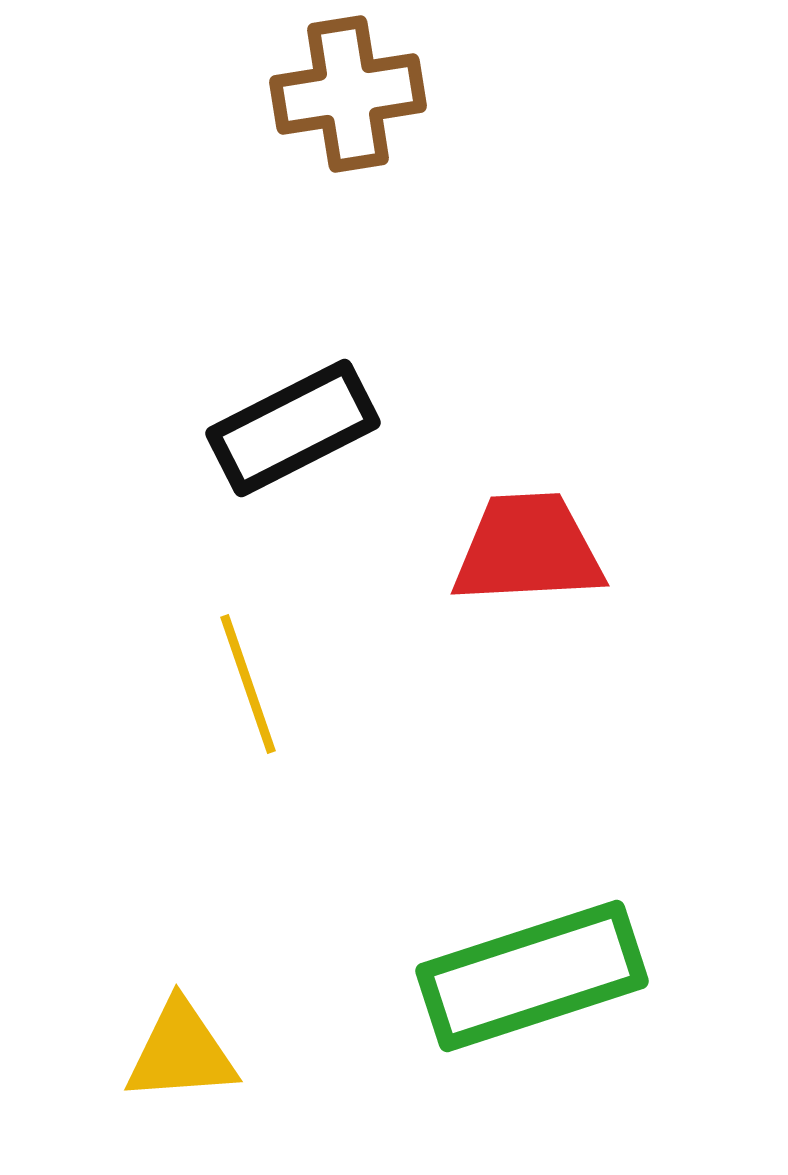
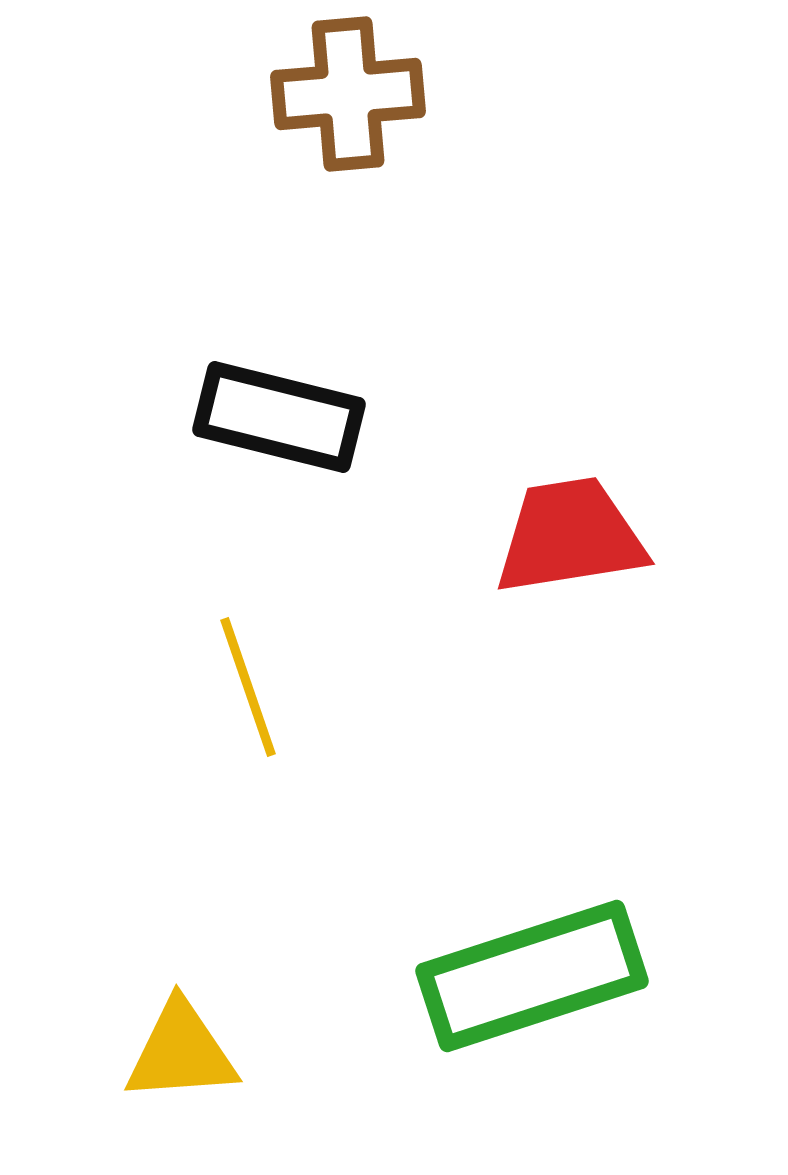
brown cross: rotated 4 degrees clockwise
black rectangle: moved 14 px left, 11 px up; rotated 41 degrees clockwise
red trapezoid: moved 42 px right, 13 px up; rotated 6 degrees counterclockwise
yellow line: moved 3 px down
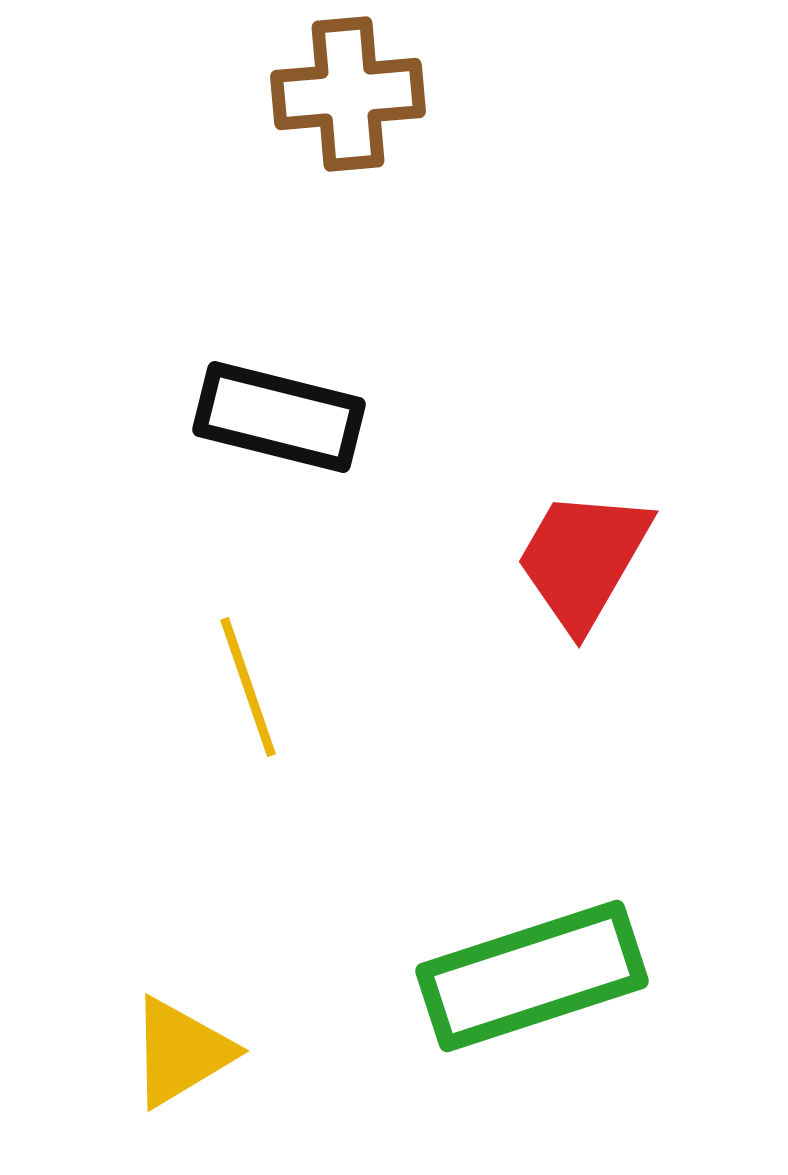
red trapezoid: moved 13 px right, 23 px down; rotated 51 degrees counterclockwise
yellow triangle: rotated 27 degrees counterclockwise
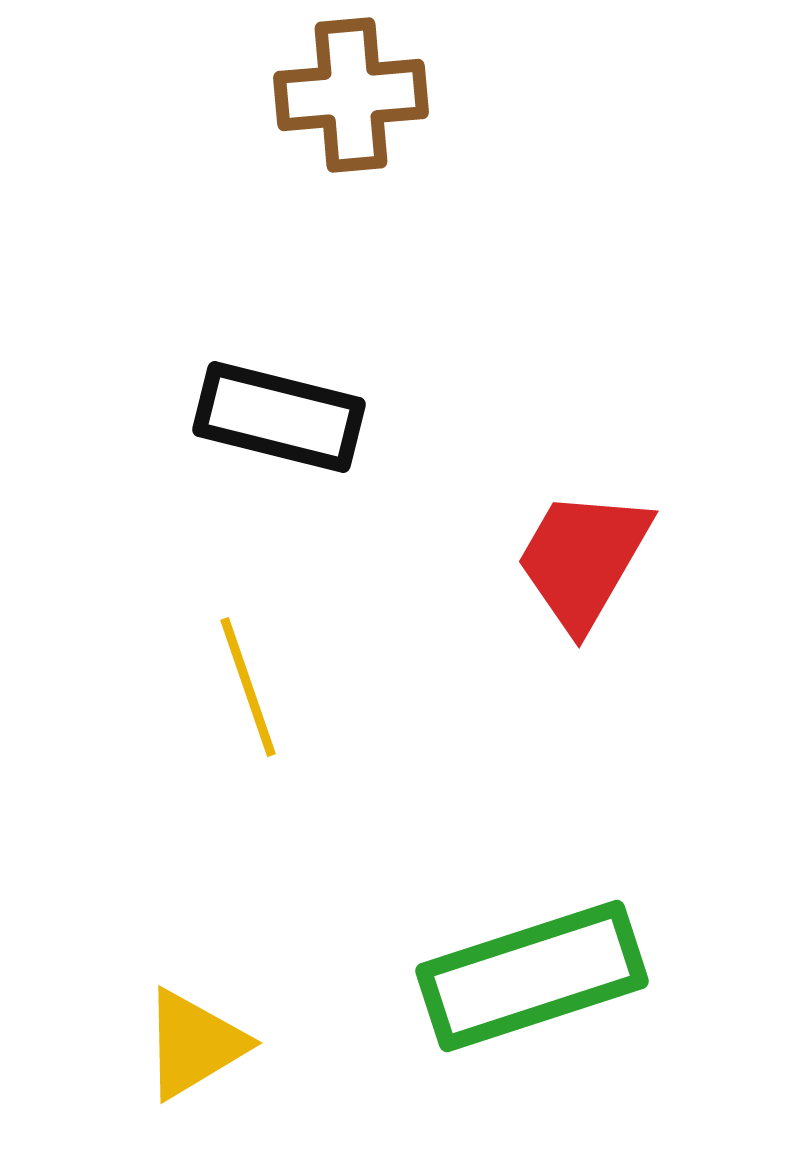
brown cross: moved 3 px right, 1 px down
yellow triangle: moved 13 px right, 8 px up
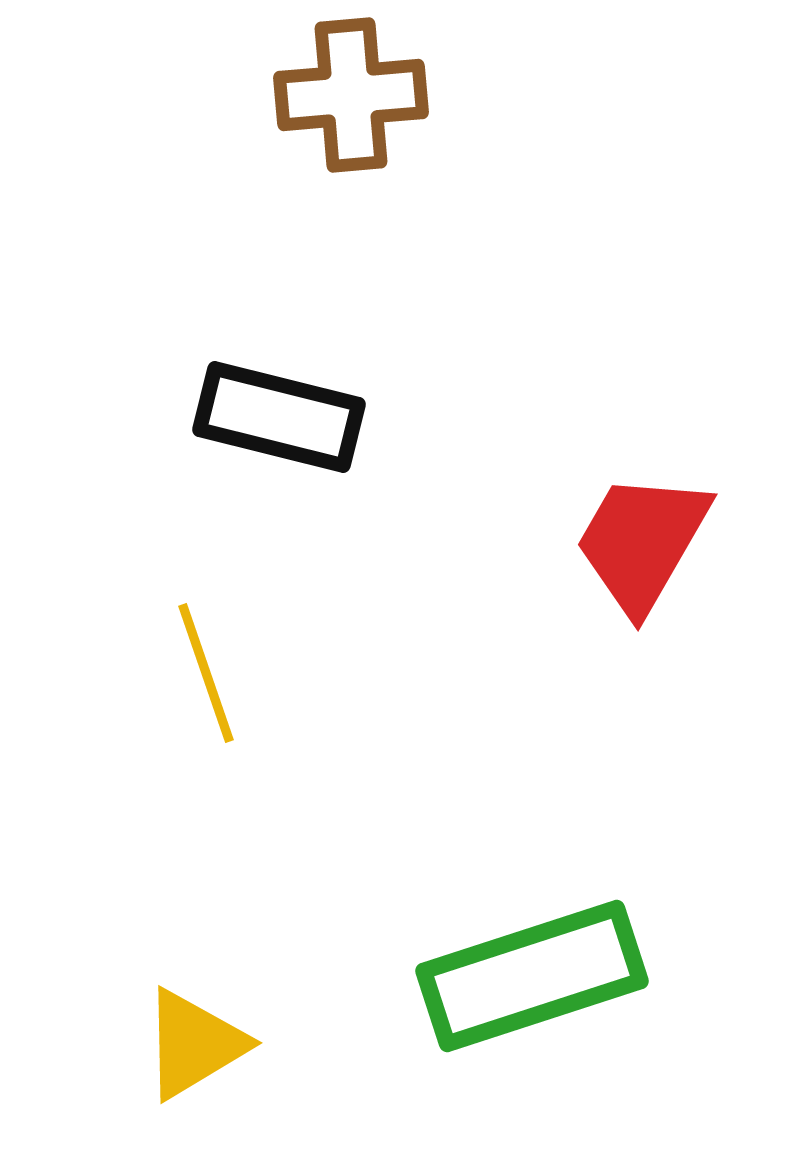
red trapezoid: moved 59 px right, 17 px up
yellow line: moved 42 px left, 14 px up
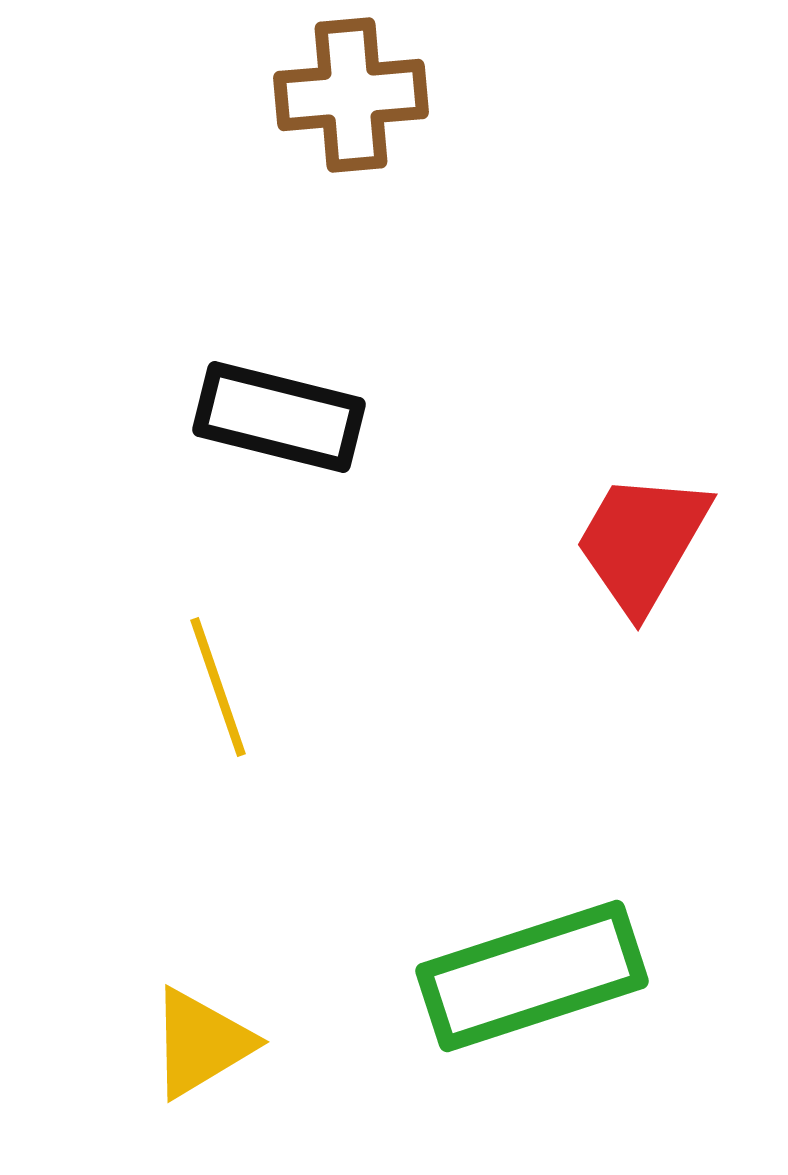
yellow line: moved 12 px right, 14 px down
yellow triangle: moved 7 px right, 1 px up
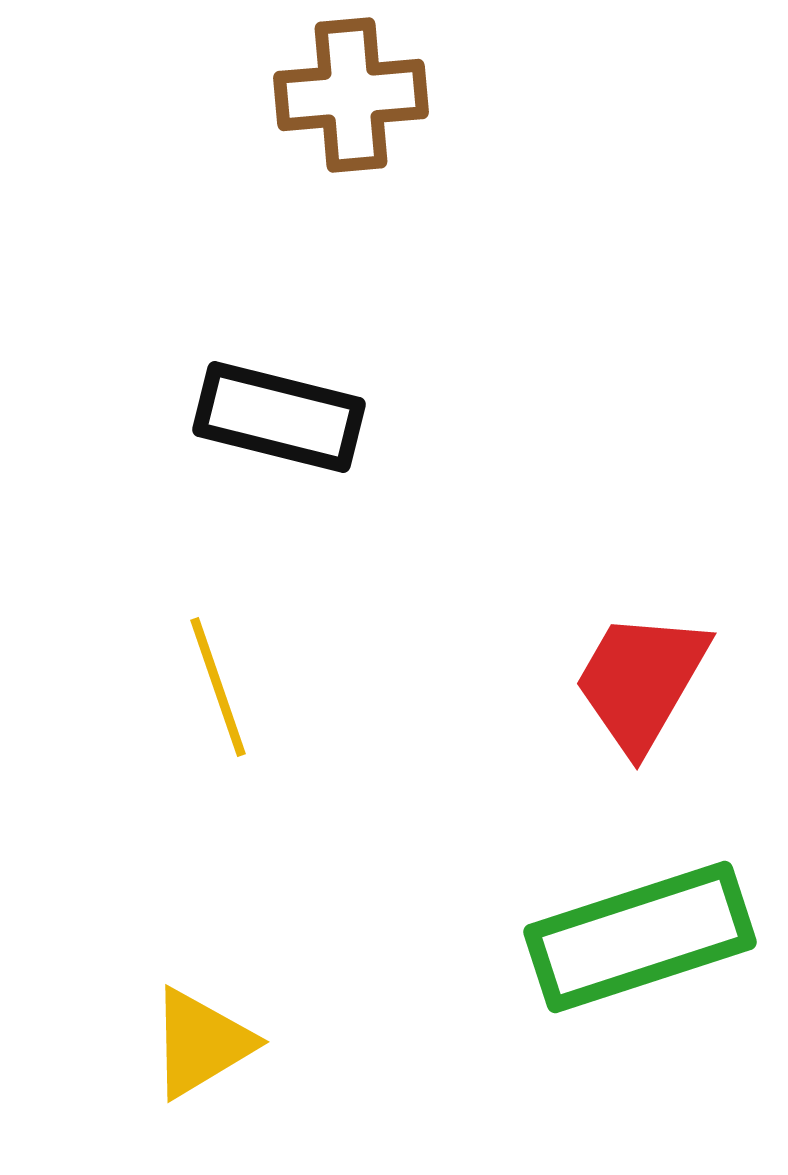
red trapezoid: moved 1 px left, 139 px down
green rectangle: moved 108 px right, 39 px up
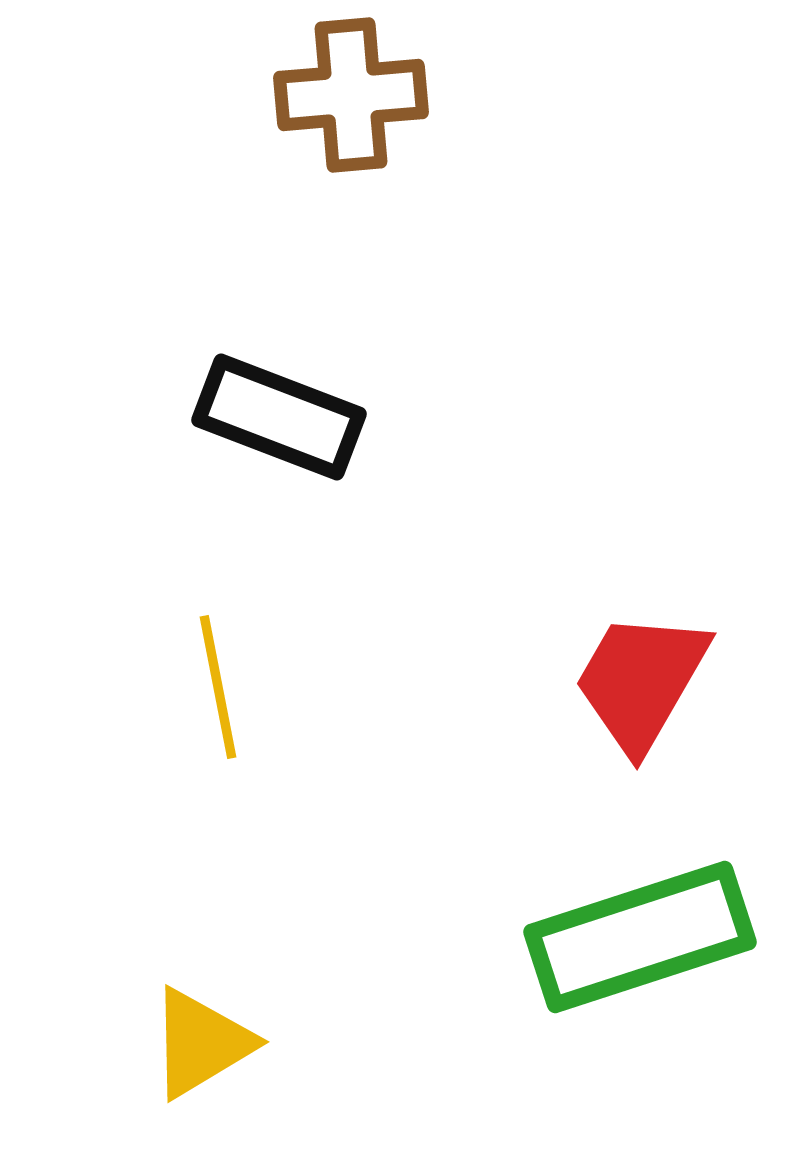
black rectangle: rotated 7 degrees clockwise
yellow line: rotated 8 degrees clockwise
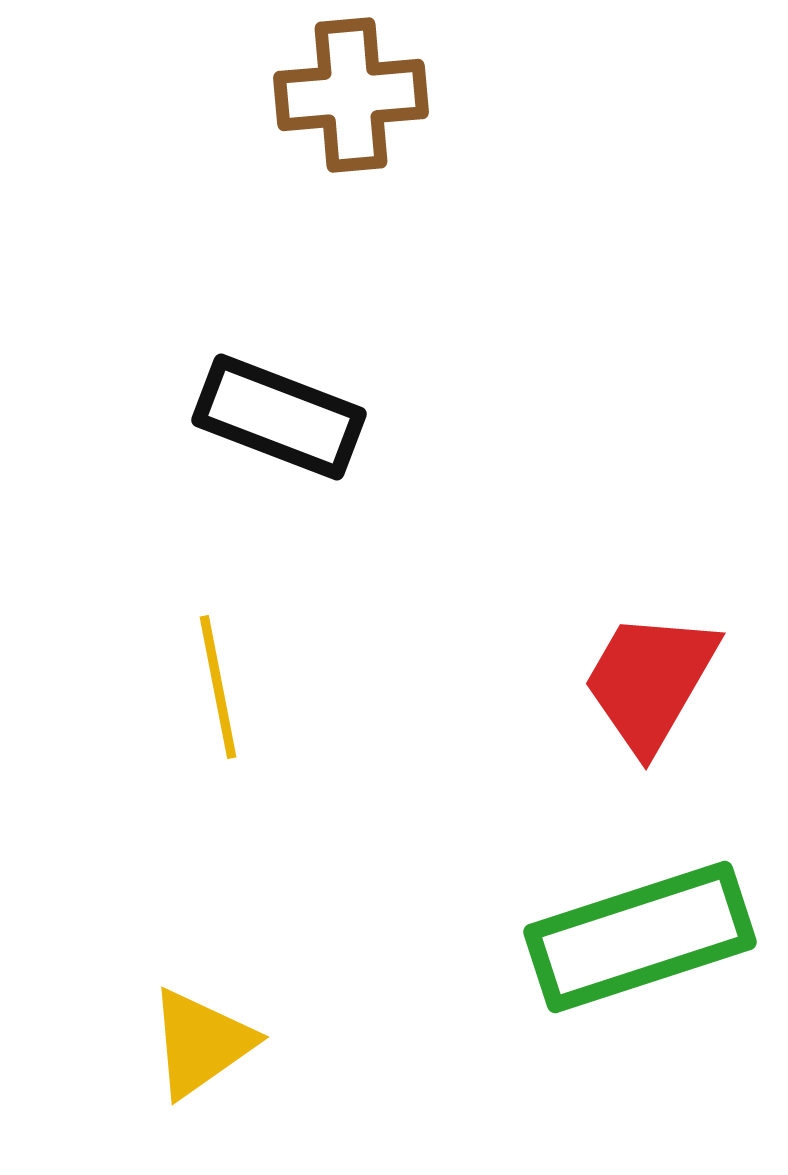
red trapezoid: moved 9 px right
yellow triangle: rotated 4 degrees counterclockwise
